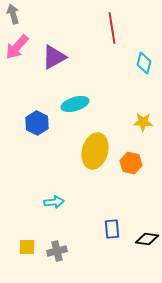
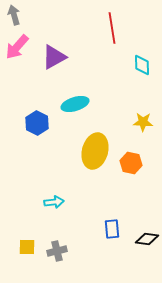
gray arrow: moved 1 px right, 1 px down
cyan diamond: moved 2 px left, 2 px down; rotated 15 degrees counterclockwise
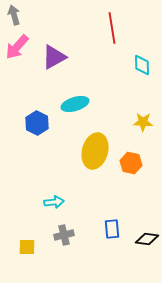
gray cross: moved 7 px right, 16 px up
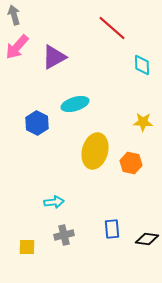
red line: rotated 40 degrees counterclockwise
